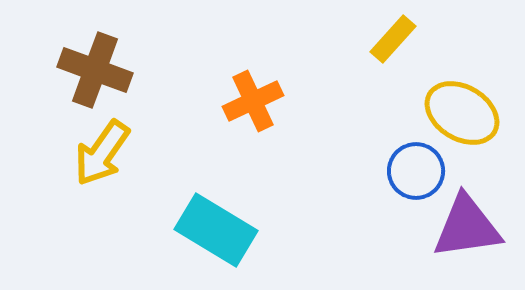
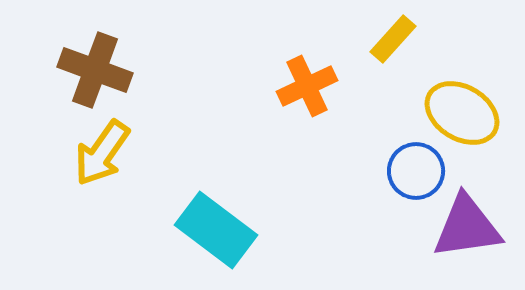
orange cross: moved 54 px right, 15 px up
cyan rectangle: rotated 6 degrees clockwise
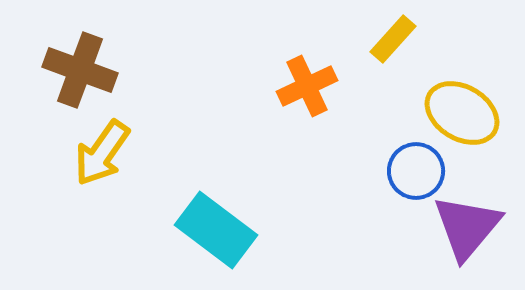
brown cross: moved 15 px left
purple triangle: rotated 42 degrees counterclockwise
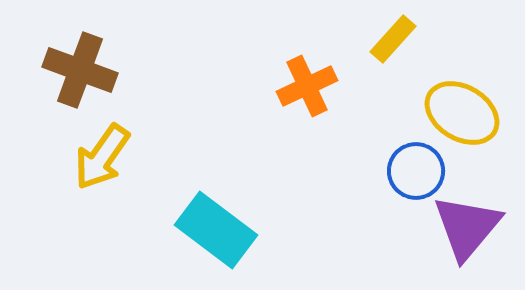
yellow arrow: moved 4 px down
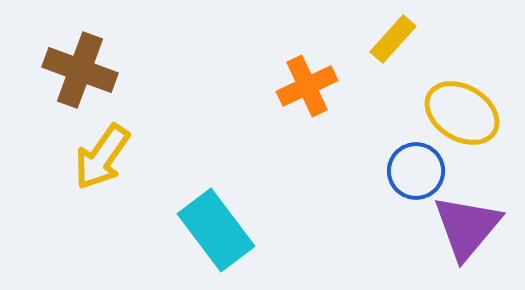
cyan rectangle: rotated 16 degrees clockwise
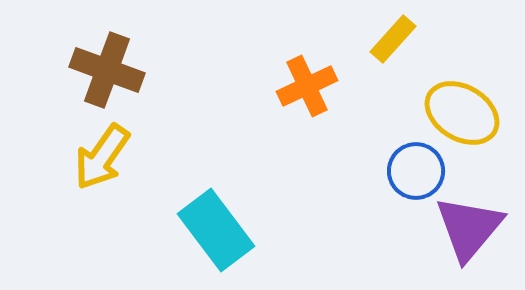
brown cross: moved 27 px right
purple triangle: moved 2 px right, 1 px down
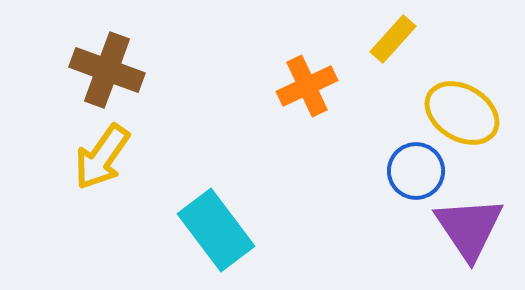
purple triangle: rotated 14 degrees counterclockwise
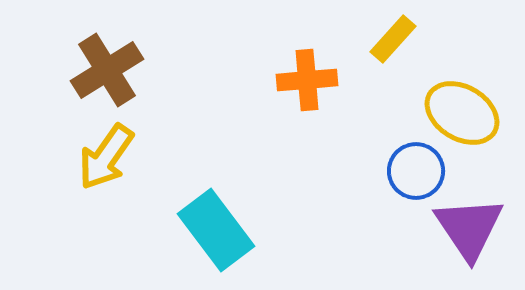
brown cross: rotated 38 degrees clockwise
orange cross: moved 6 px up; rotated 20 degrees clockwise
yellow arrow: moved 4 px right
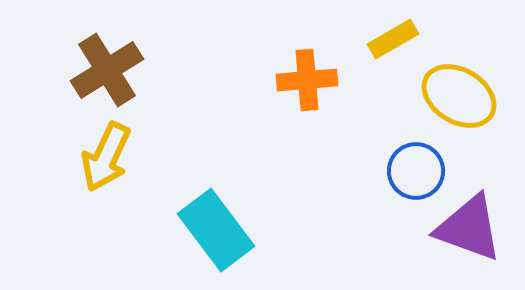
yellow rectangle: rotated 18 degrees clockwise
yellow ellipse: moved 3 px left, 17 px up
yellow arrow: rotated 10 degrees counterclockwise
purple triangle: rotated 36 degrees counterclockwise
